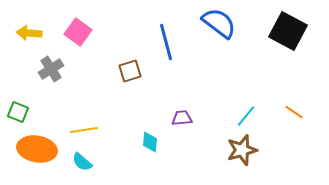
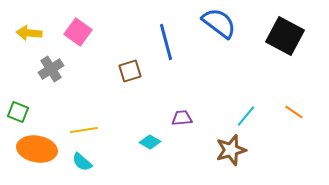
black square: moved 3 px left, 5 px down
cyan diamond: rotated 65 degrees counterclockwise
brown star: moved 11 px left
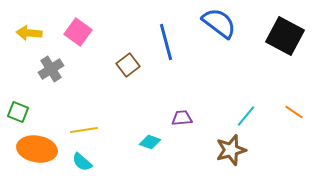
brown square: moved 2 px left, 6 px up; rotated 20 degrees counterclockwise
cyan diamond: rotated 10 degrees counterclockwise
